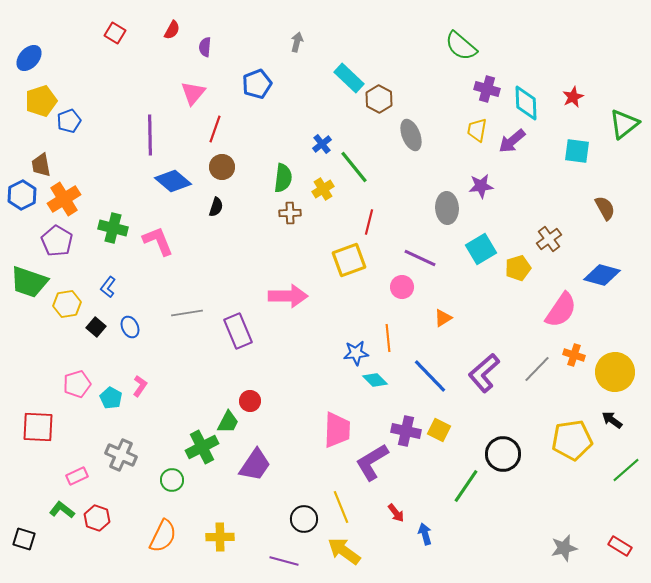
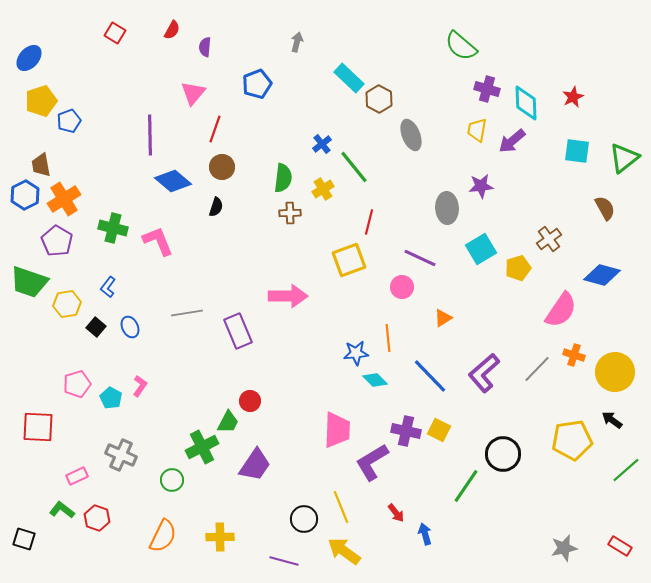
green triangle at (624, 124): moved 34 px down
blue hexagon at (22, 195): moved 3 px right
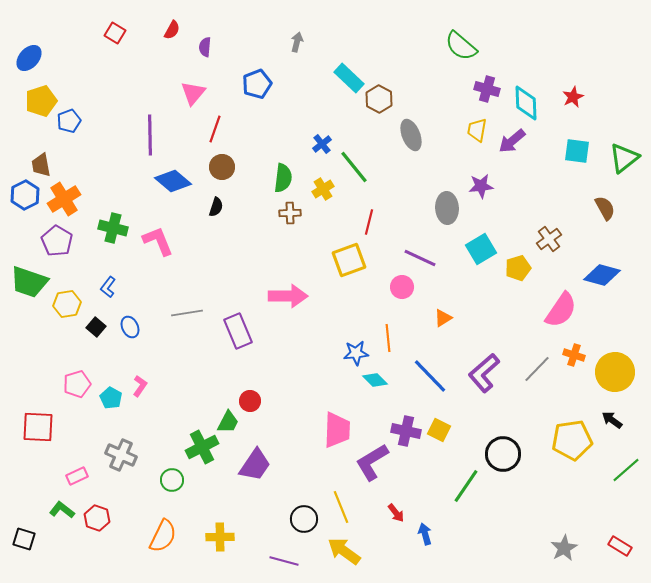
gray star at (564, 548): rotated 16 degrees counterclockwise
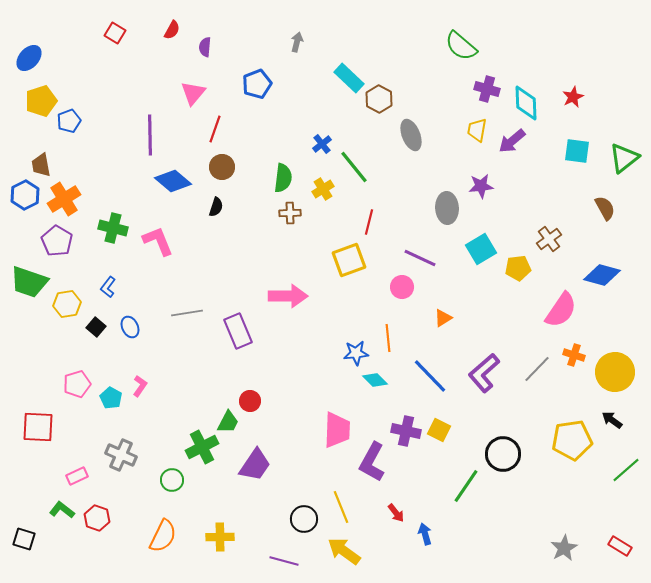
yellow pentagon at (518, 268): rotated 10 degrees clockwise
purple L-shape at (372, 462): rotated 30 degrees counterclockwise
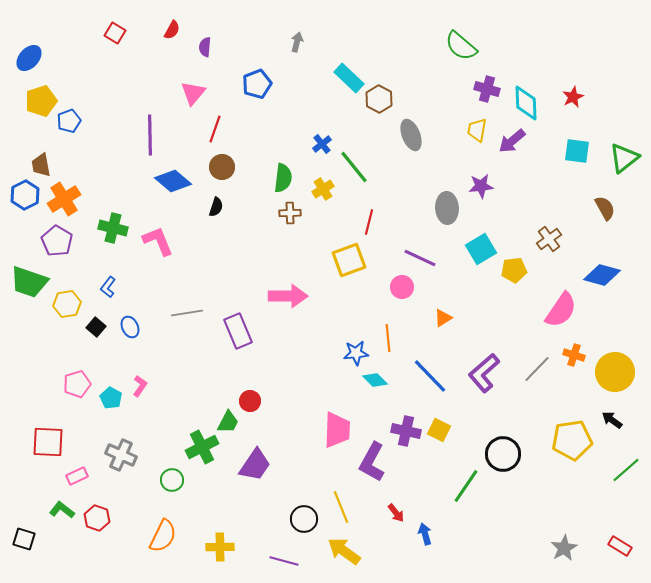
yellow pentagon at (518, 268): moved 4 px left, 2 px down
red square at (38, 427): moved 10 px right, 15 px down
yellow cross at (220, 537): moved 10 px down
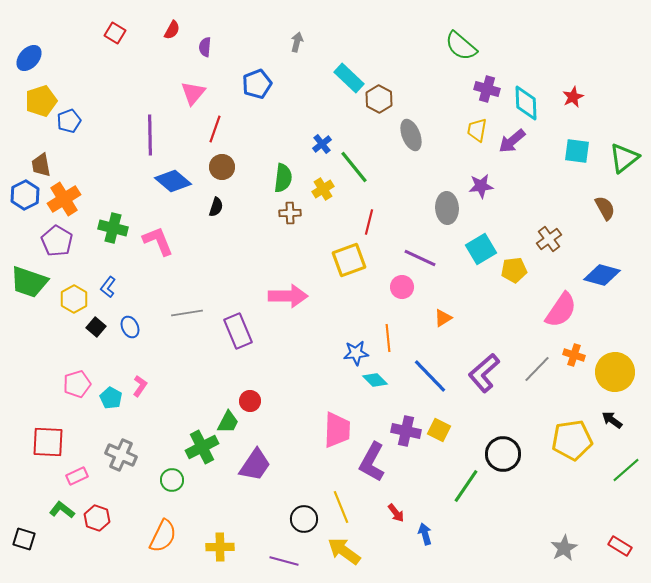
yellow hexagon at (67, 304): moved 7 px right, 5 px up; rotated 20 degrees counterclockwise
